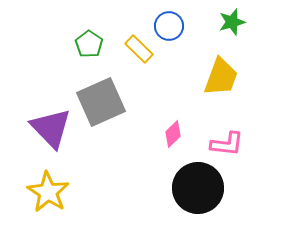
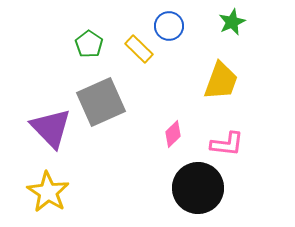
green star: rotated 8 degrees counterclockwise
yellow trapezoid: moved 4 px down
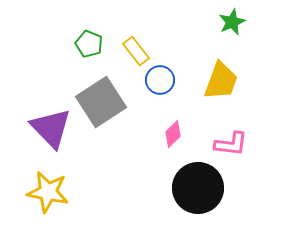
blue circle: moved 9 px left, 54 px down
green pentagon: rotated 12 degrees counterclockwise
yellow rectangle: moved 3 px left, 2 px down; rotated 8 degrees clockwise
gray square: rotated 9 degrees counterclockwise
pink L-shape: moved 4 px right
yellow star: rotated 21 degrees counterclockwise
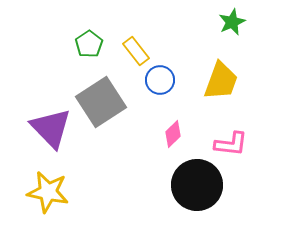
green pentagon: rotated 16 degrees clockwise
black circle: moved 1 px left, 3 px up
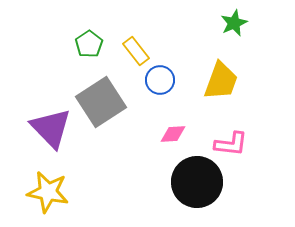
green star: moved 2 px right, 1 px down
pink diamond: rotated 40 degrees clockwise
black circle: moved 3 px up
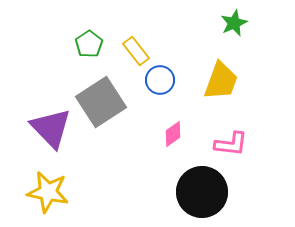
pink diamond: rotated 32 degrees counterclockwise
black circle: moved 5 px right, 10 px down
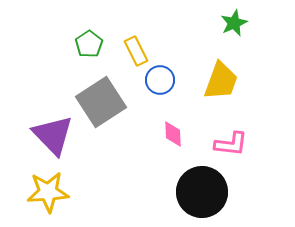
yellow rectangle: rotated 12 degrees clockwise
purple triangle: moved 2 px right, 7 px down
pink diamond: rotated 56 degrees counterclockwise
yellow star: rotated 15 degrees counterclockwise
